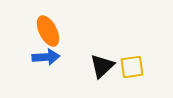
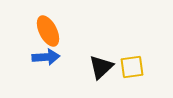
black triangle: moved 1 px left, 1 px down
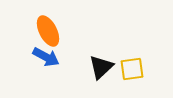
blue arrow: rotated 32 degrees clockwise
yellow square: moved 2 px down
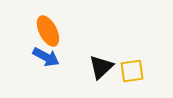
yellow square: moved 2 px down
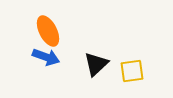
blue arrow: rotated 8 degrees counterclockwise
black triangle: moved 5 px left, 3 px up
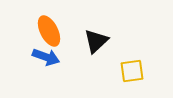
orange ellipse: moved 1 px right
black triangle: moved 23 px up
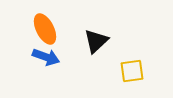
orange ellipse: moved 4 px left, 2 px up
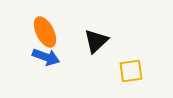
orange ellipse: moved 3 px down
yellow square: moved 1 px left
